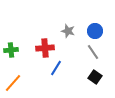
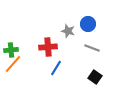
blue circle: moved 7 px left, 7 px up
red cross: moved 3 px right, 1 px up
gray line: moved 1 px left, 4 px up; rotated 35 degrees counterclockwise
orange line: moved 19 px up
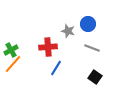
green cross: rotated 24 degrees counterclockwise
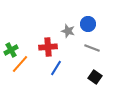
orange line: moved 7 px right
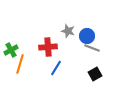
blue circle: moved 1 px left, 12 px down
orange line: rotated 24 degrees counterclockwise
black square: moved 3 px up; rotated 24 degrees clockwise
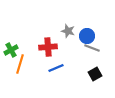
blue line: rotated 35 degrees clockwise
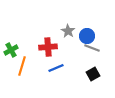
gray star: rotated 16 degrees clockwise
orange line: moved 2 px right, 2 px down
black square: moved 2 px left
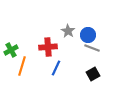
blue circle: moved 1 px right, 1 px up
blue line: rotated 42 degrees counterclockwise
